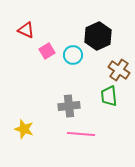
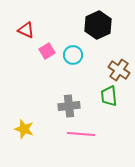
black hexagon: moved 11 px up
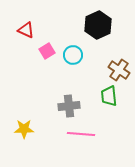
yellow star: rotated 18 degrees counterclockwise
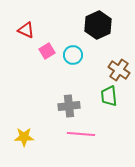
yellow star: moved 8 px down
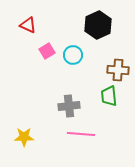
red triangle: moved 2 px right, 5 px up
brown cross: moved 1 px left; rotated 30 degrees counterclockwise
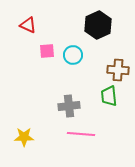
pink square: rotated 28 degrees clockwise
